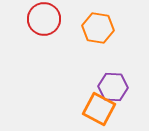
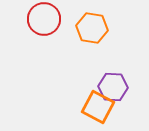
orange hexagon: moved 6 px left
orange square: moved 1 px left, 2 px up
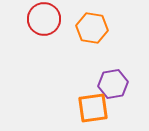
purple hexagon: moved 3 px up; rotated 12 degrees counterclockwise
orange square: moved 5 px left, 1 px down; rotated 36 degrees counterclockwise
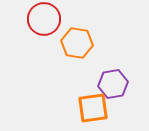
orange hexagon: moved 15 px left, 15 px down
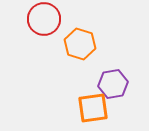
orange hexagon: moved 3 px right, 1 px down; rotated 8 degrees clockwise
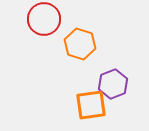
purple hexagon: rotated 12 degrees counterclockwise
orange square: moved 2 px left, 3 px up
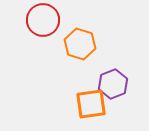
red circle: moved 1 px left, 1 px down
orange square: moved 1 px up
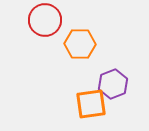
red circle: moved 2 px right
orange hexagon: rotated 16 degrees counterclockwise
